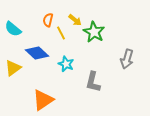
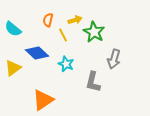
yellow arrow: rotated 56 degrees counterclockwise
yellow line: moved 2 px right, 2 px down
gray arrow: moved 13 px left
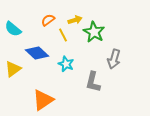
orange semicircle: rotated 40 degrees clockwise
yellow triangle: moved 1 px down
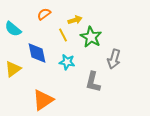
orange semicircle: moved 4 px left, 6 px up
green star: moved 3 px left, 5 px down
blue diamond: rotated 35 degrees clockwise
cyan star: moved 1 px right, 2 px up; rotated 14 degrees counterclockwise
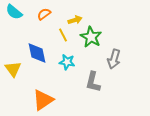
cyan semicircle: moved 1 px right, 17 px up
yellow triangle: rotated 30 degrees counterclockwise
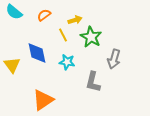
orange semicircle: moved 1 px down
yellow triangle: moved 1 px left, 4 px up
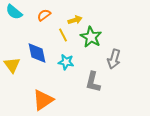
cyan star: moved 1 px left
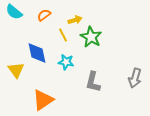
gray arrow: moved 21 px right, 19 px down
yellow triangle: moved 4 px right, 5 px down
